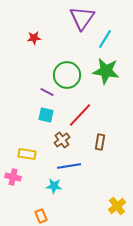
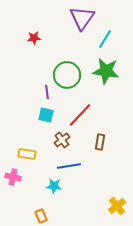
purple line: rotated 56 degrees clockwise
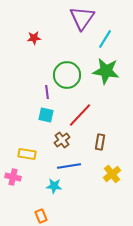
yellow cross: moved 5 px left, 32 px up
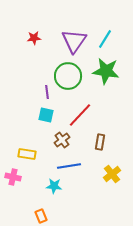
purple triangle: moved 8 px left, 23 px down
green circle: moved 1 px right, 1 px down
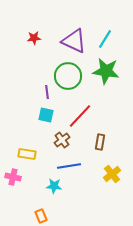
purple triangle: rotated 40 degrees counterclockwise
red line: moved 1 px down
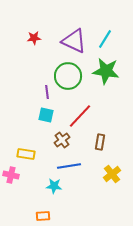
yellow rectangle: moved 1 px left
pink cross: moved 2 px left, 2 px up
orange rectangle: moved 2 px right; rotated 72 degrees counterclockwise
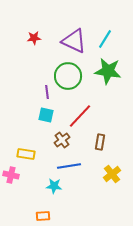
green star: moved 2 px right
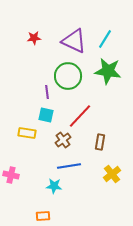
brown cross: moved 1 px right
yellow rectangle: moved 1 px right, 21 px up
